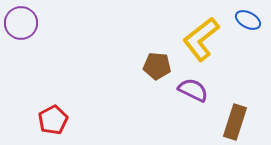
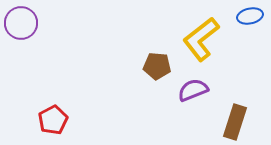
blue ellipse: moved 2 px right, 4 px up; rotated 40 degrees counterclockwise
purple semicircle: rotated 48 degrees counterclockwise
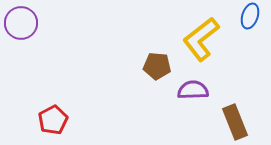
blue ellipse: rotated 60 degrees counterclockwise
purple semicircle: rotated 20 degrees clockwise
brown rectangle: rotated 40 degrees counterclockwise
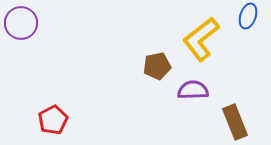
blue ellipse: moved 2 px left
brown pentagon: rotated 16 degrees counterclockwise
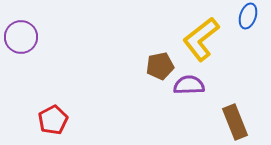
purple circle: moved 14 px down
brown pentagon: moved 3 px right
purple semicircle: moved 4 px left, 5 px up
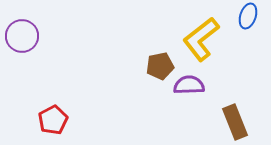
purple circle: moved 1 px right, 1 px up
